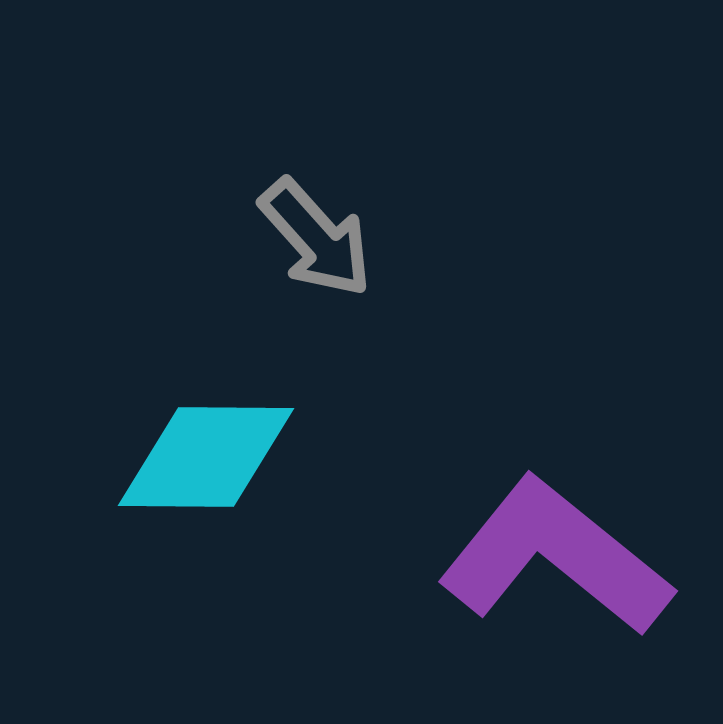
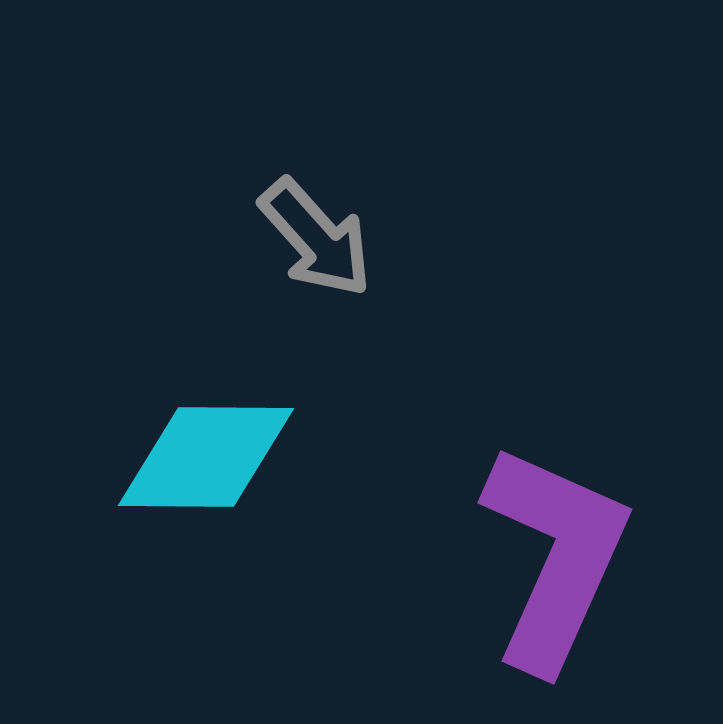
purple L-shape: rotated 75 degrees clockwise
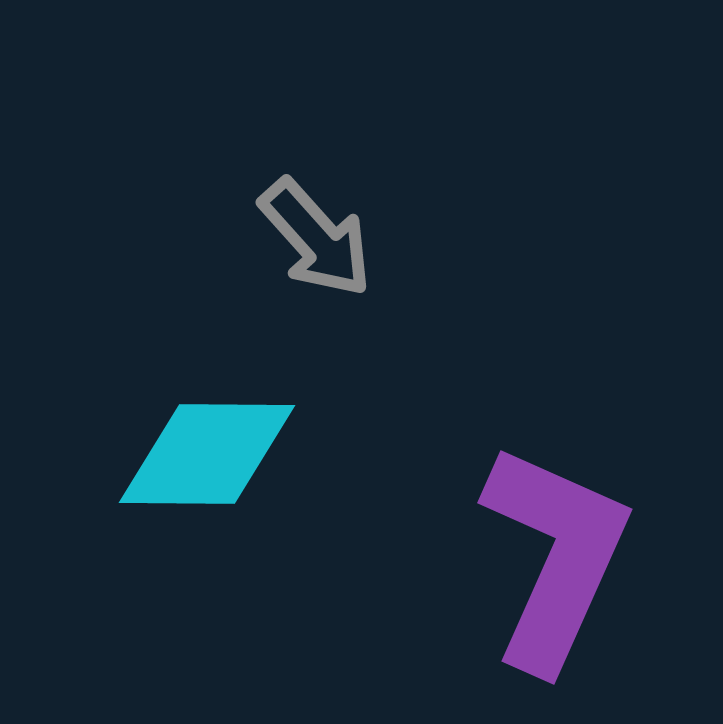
cyan diamond: moved 1 px right, 3 px up
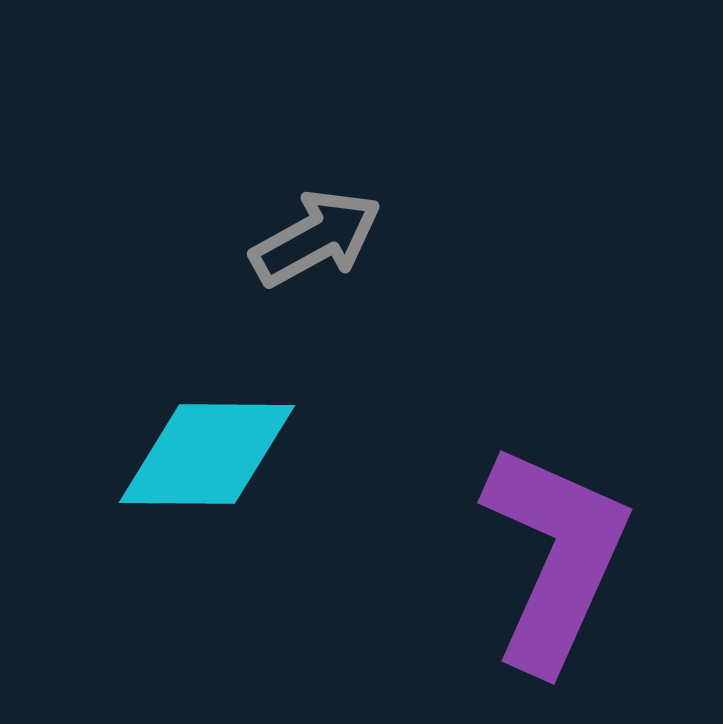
gray arrow: rotated 77 degrees counterclockwise
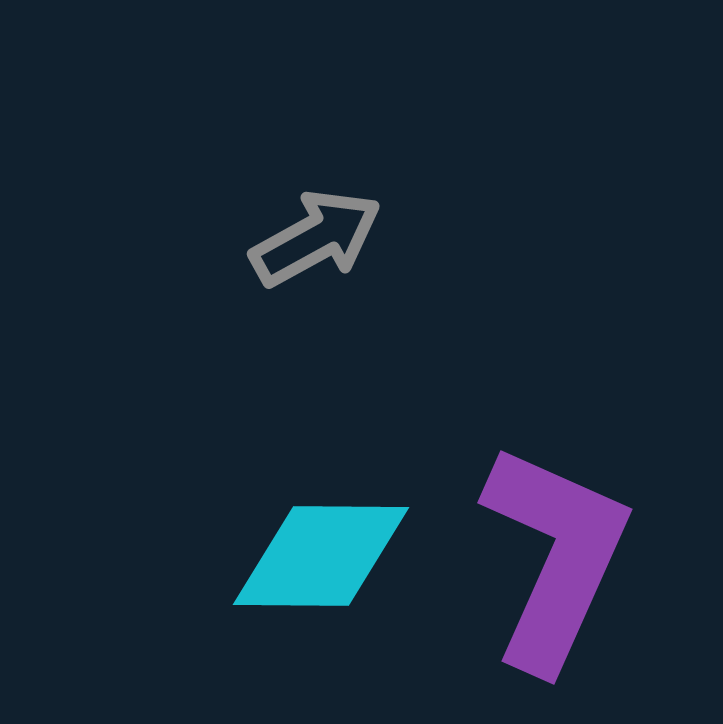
cyan diamond: moved 114 px right, 102 px down
